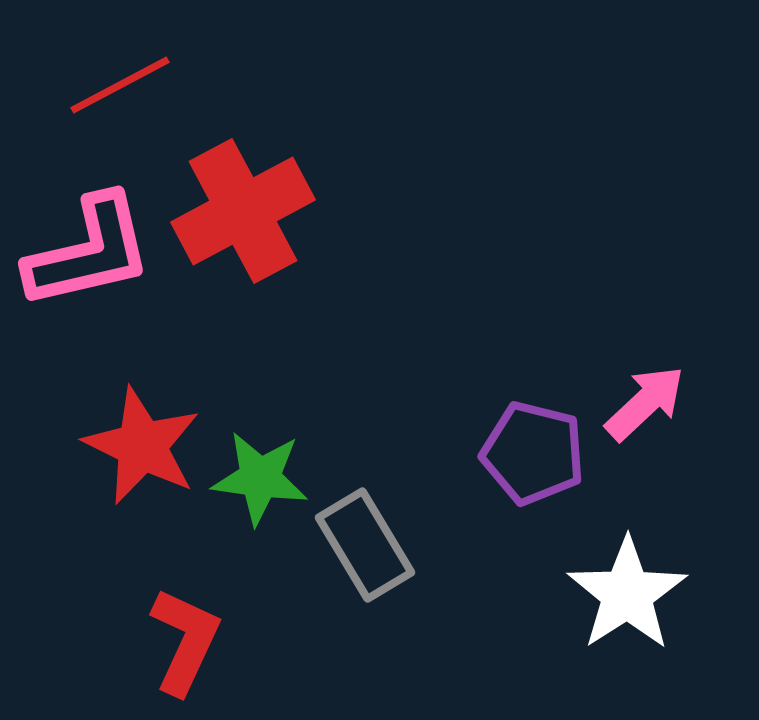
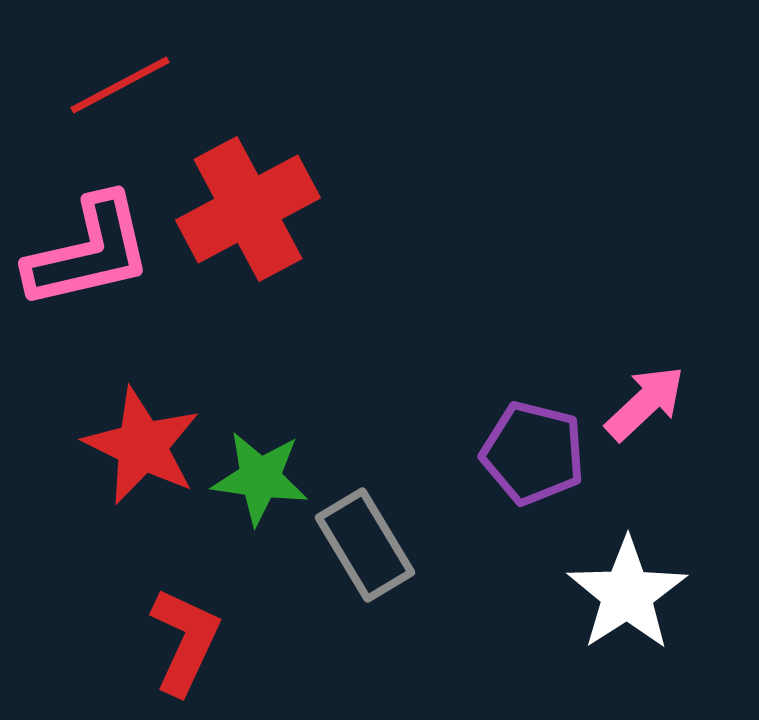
red cross: moved 5 px right, 2 px up
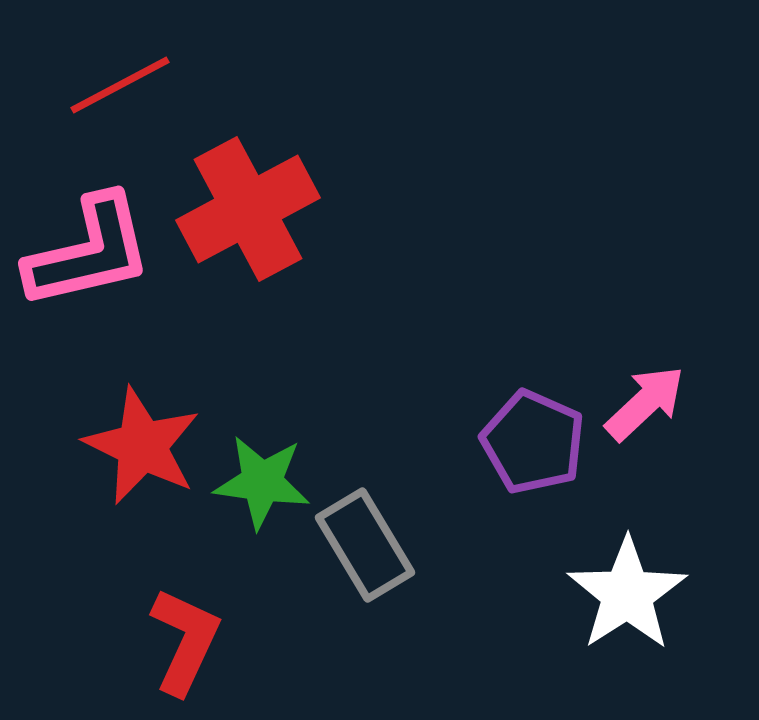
purple pentagon: moved 11 px up; rotated 10 degrees clockwise
green star: moved 2 px right, 4 px down
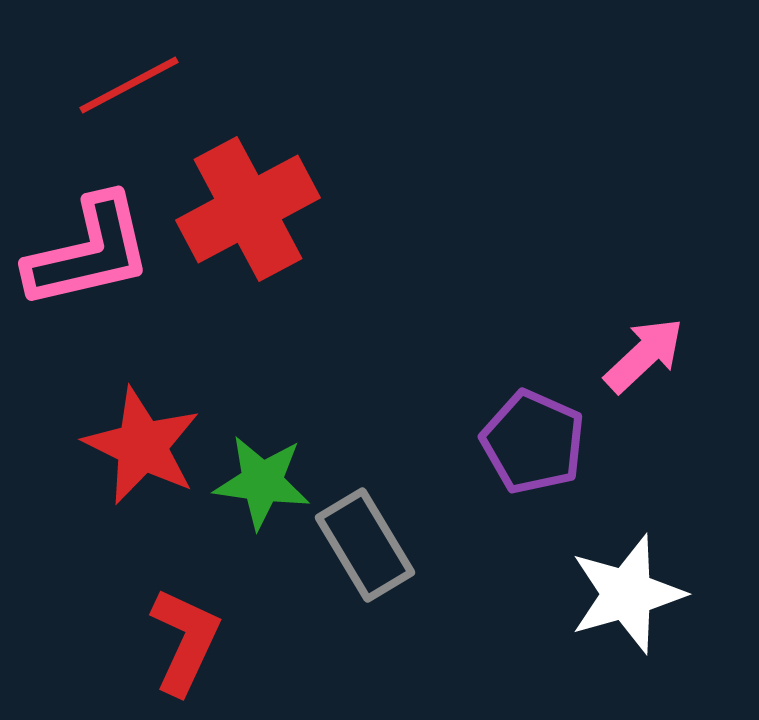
red line: moved 9 px right
pink arrow: moved 1 px left, 48 px up
white star: rotated 17 degrees clockwise
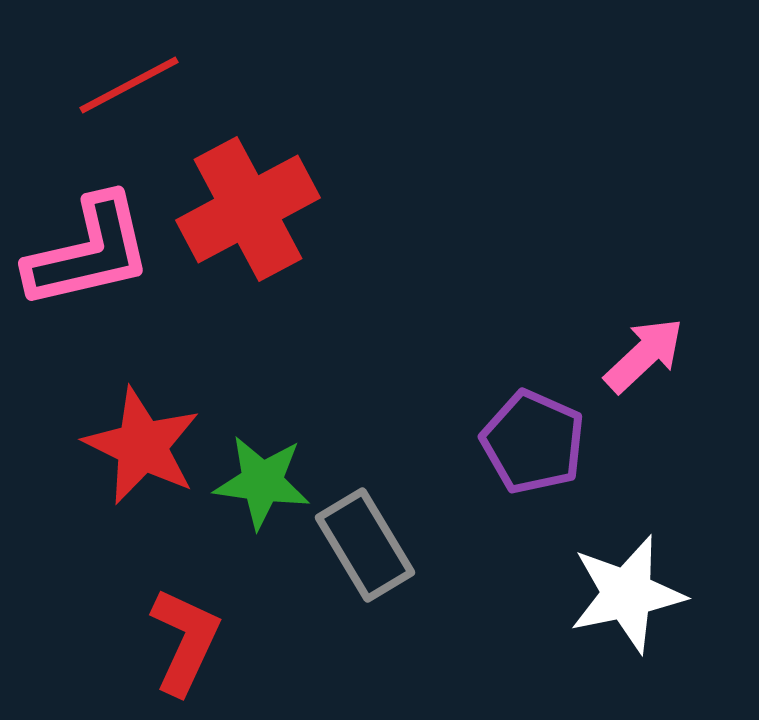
white star: rotated 4 degrees clockwise
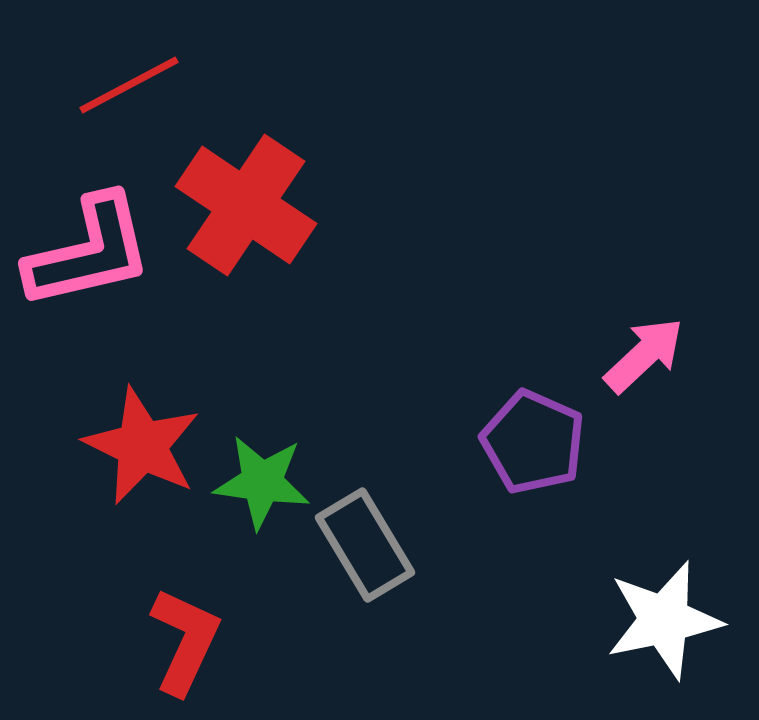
red cross: moved 2 px left, 4 px up; rotated 28 degrees counterclockwise
white star: moved 37 px right, 26 px down
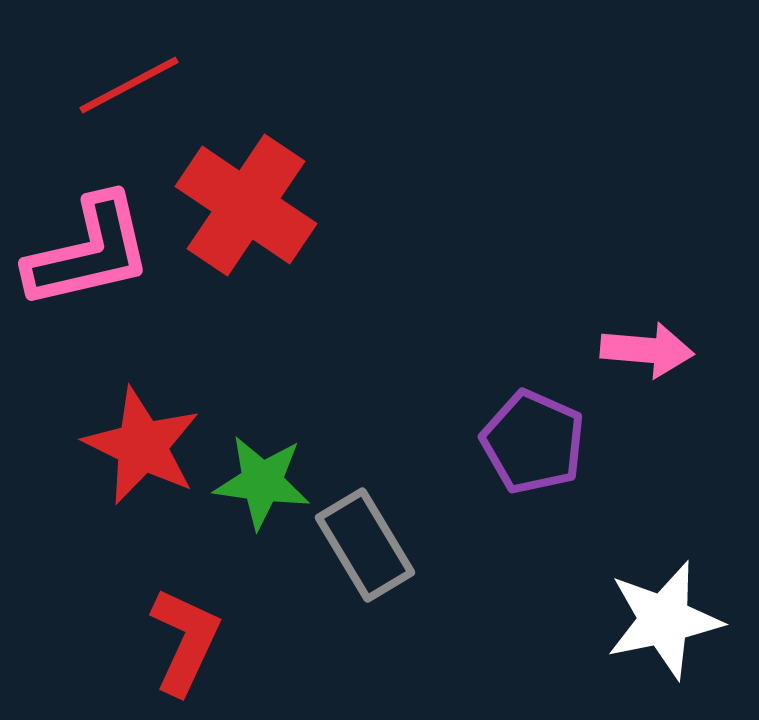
pink arrow: moved 3 px right, 5 px up; rotated 48 degrees clockwise
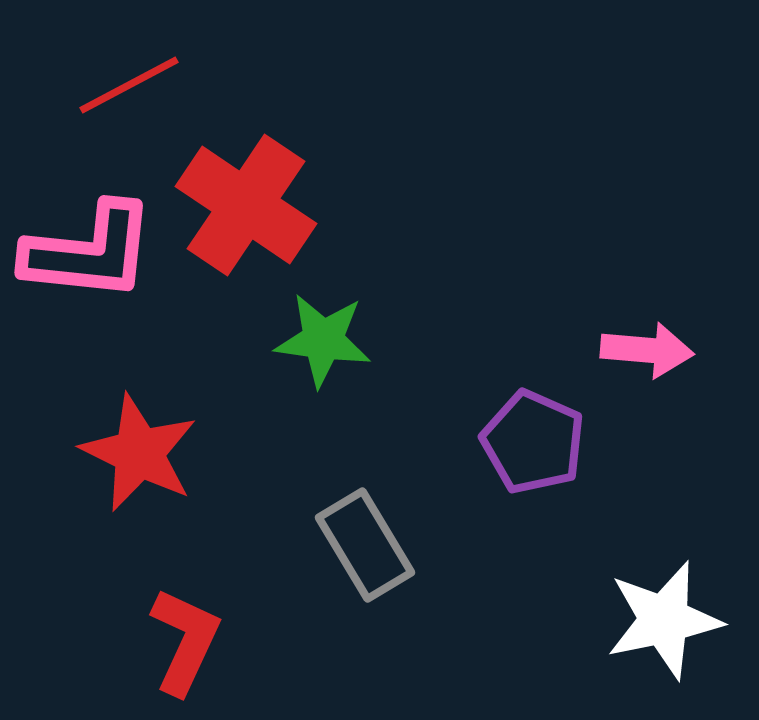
pink L-shape: rotated 19 degrees clockwise
red star: moved 3 px left, 7 px down
green star: moved 61 px right, 142 px up
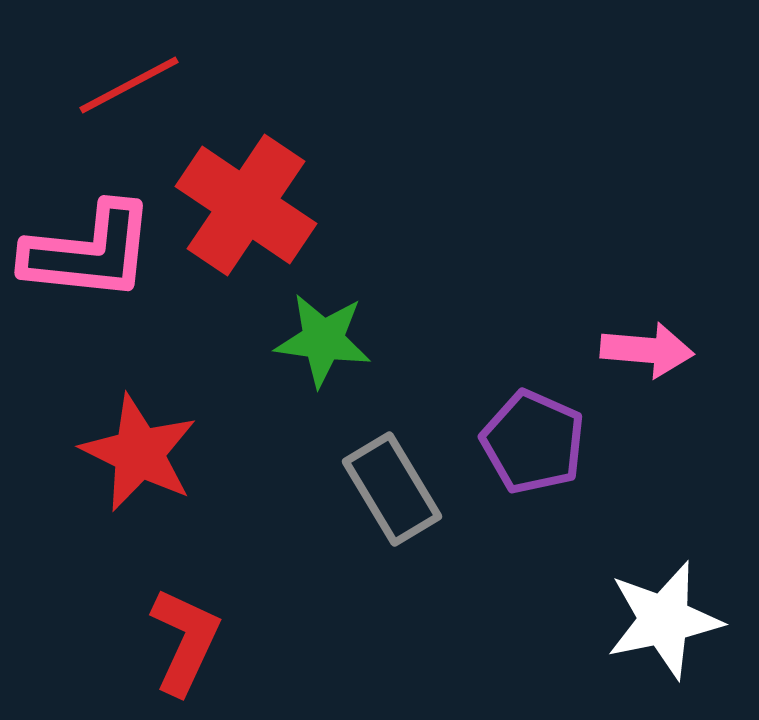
gray rectangle: moved 27 px right, 56 px up
